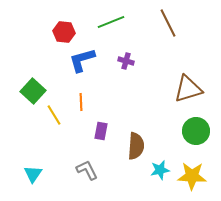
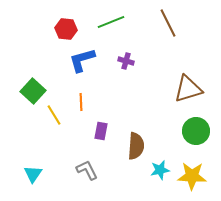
red hexagon: moved 2 px right, 3 px up
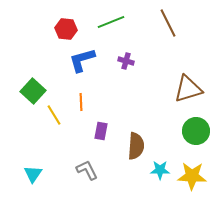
cyan star: rotated 12 degrees clockwise
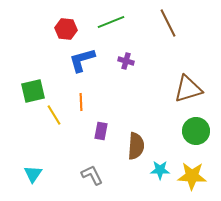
green square: rotated 35 degrees clockwise
gray L-shape: moved 5 px right, 5 px down
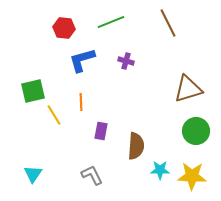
red hexagon: moved 2 px left, 1 px up
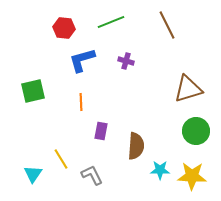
brown line: moved 1 px left, 2 px down
yellow line: moved 7 px right, 44 px down
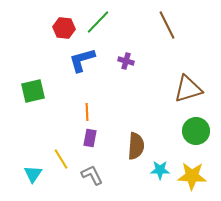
green line: moved 13 px left; rotated 24 degrees counterclockwise
orange line: moved 6 px right, 10 px down
purple rectangle: moved 11 px left, 7 px down
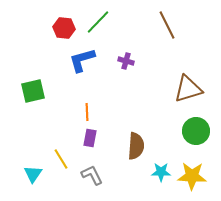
cyan star: moved 1 px right, 2 px down
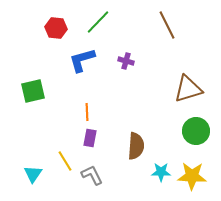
red hexagon: moved 8 px left
yellow line: moved 4 px right, 2 px down
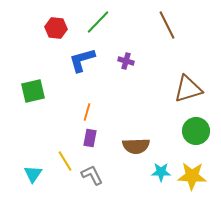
orange line: rotated 18 degrees clockwise
brown semicircle: rotated 84 degrees clockwise
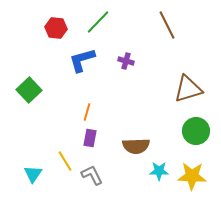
green square: moved 4 px left, 1 px up; rotated 30 degrees counterclockwise
cyan star: moved 2 px left, 1 px up
